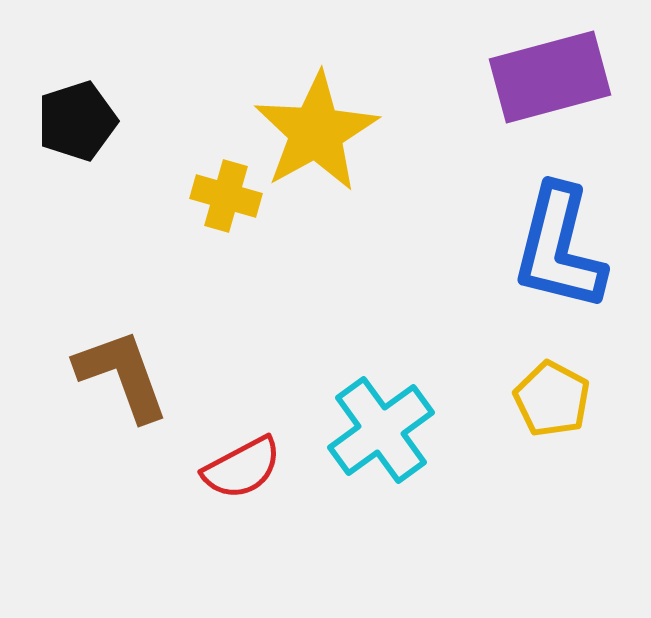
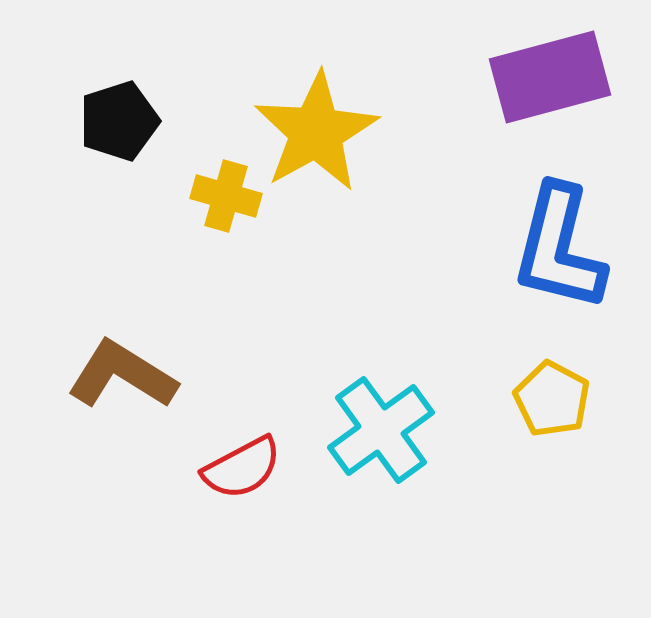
black pentagon: moved 42 px right
brown L-shape: rotated 38 degrees counterclockwise
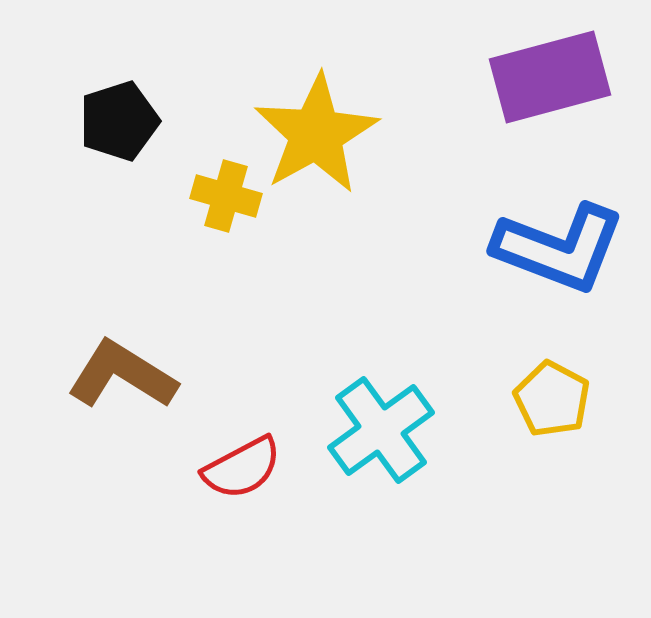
yellow star: moved 2 px down
blue L-shape: rotated 83 degrees counterclockwise
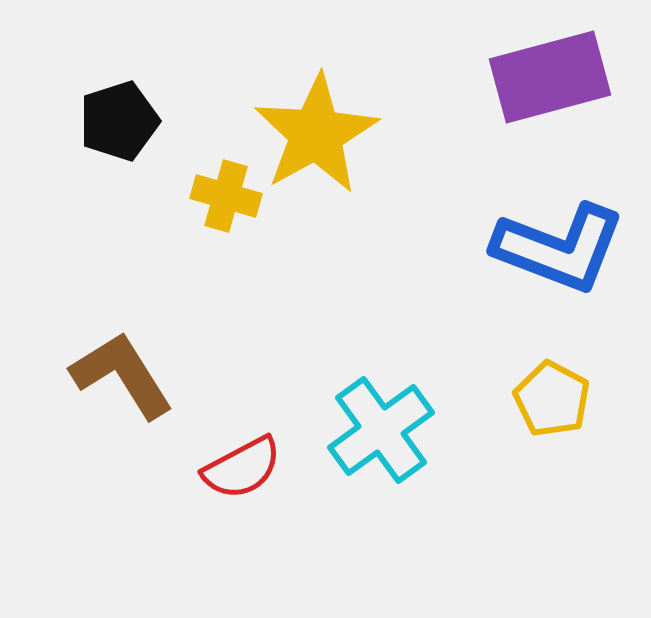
brown L-shape: rotated 26 degrees clockwise
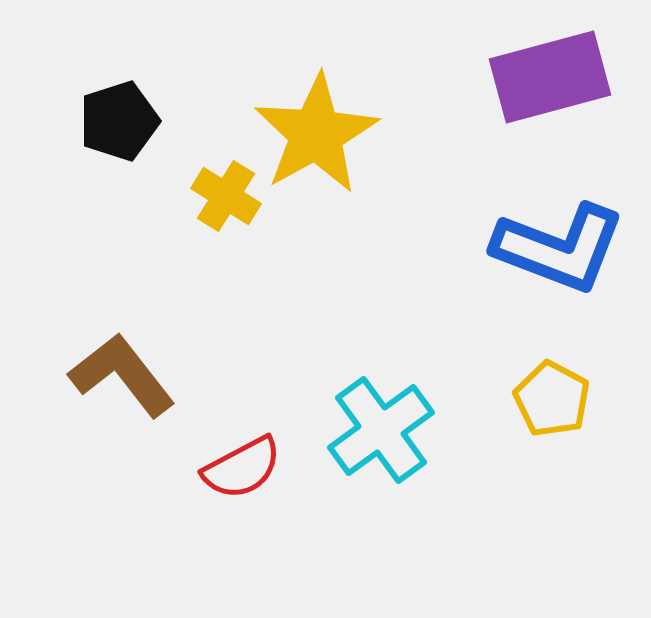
yellow cross: rotated 16 degrees clockwise
brown L-shape: rotated 6 degrees counterclockwise
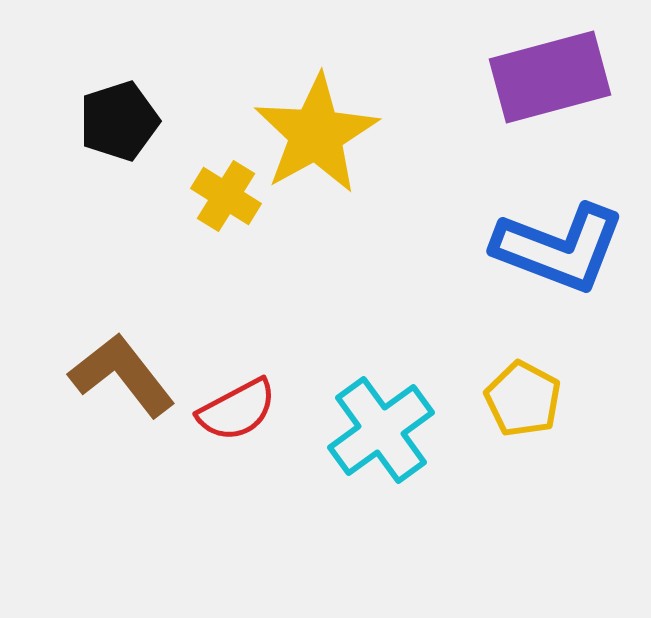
yellow pentagon: moved 29 px left
red semicircle: moved 5 px left, 58 px up
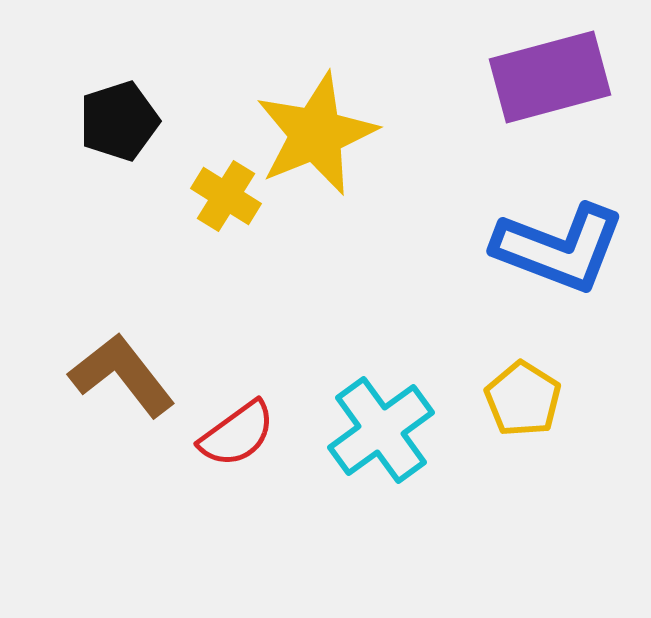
yellow star: rotated 7 degrees clockwise
yellow pentagon: rotated 4 degrees clockwise
red semicircle: moved 24 px down; rotated 8 degrees counterclockwise
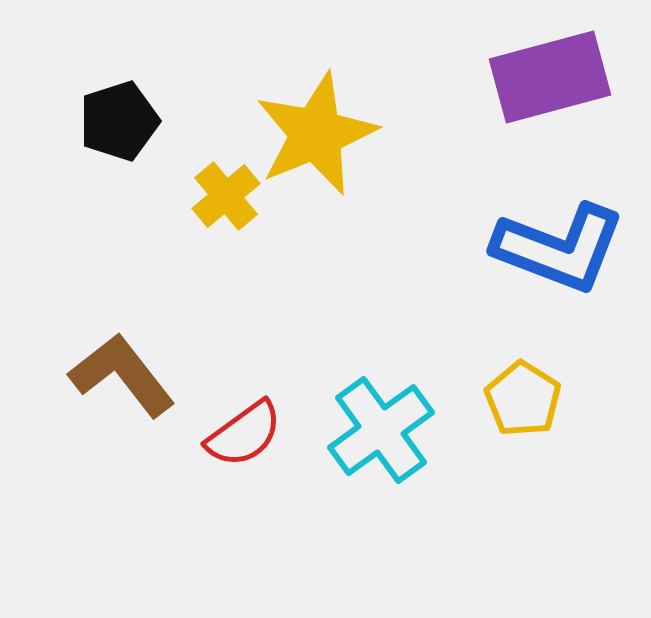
yellow cross: rotated 18 degrees clockwise
red semicircle: moved 7 px right
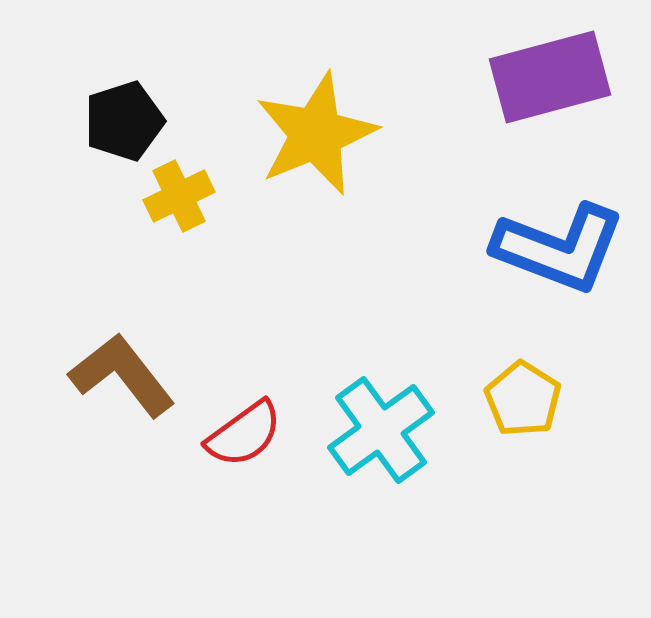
black pentagon: moved 5 px right
yellow cross: moved 47 px left; rotated 14 degrees clockwise
